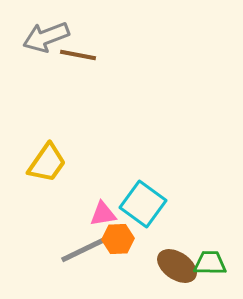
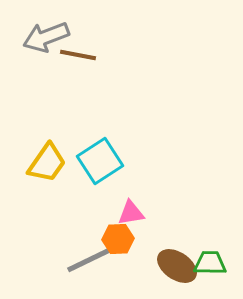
cyan square: moved 43 px left, 43 px up; rotated 21 degrees clockwise
pink triangle: moved 28 px right, 1 px up
gray line: moved 6 px right, 10 px down
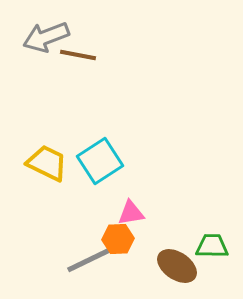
yellow trapezoid: rotated 99 degrees counterclockwise
green trapezoid: moved 2 px right, 17 px up
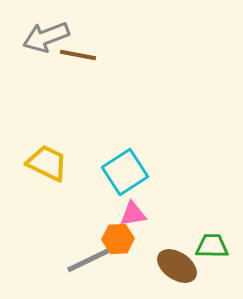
cyan square: moved 25 px right, 11 px down
pink triangle: moved 2 px right, 1 px down
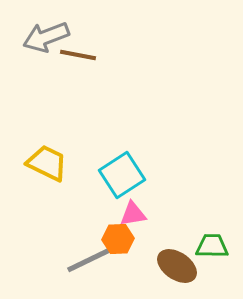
cyan square: moved 3 px left, 3 px down
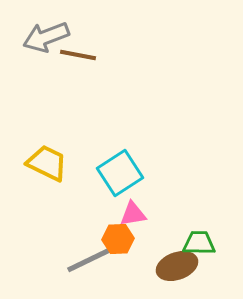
cyan square: moved 2 px left, 2 px up
green trapezoid: moved 13 px left, 3 px up
brown ellipse: rotated 54 degrees counterclockwise
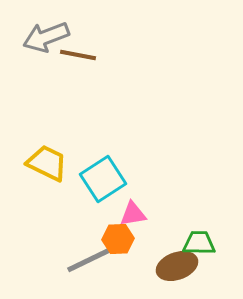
cyan square: moved 17 px left, 6 px down
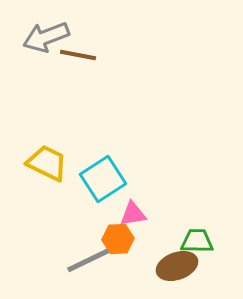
green trapezoid: moved 2 px left, 2 px up
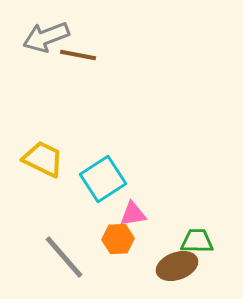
yellow trapezoid: moved 4 px left, 4 px up
gray line: moved 27 px left, 2 px up; rotated 75 degrees clockwise
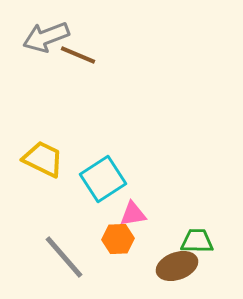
brown line: rotated 12 degrees clockwise
